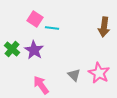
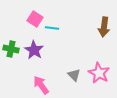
green cross: moved 1 px left; rotated 28 degrees counterclockwise
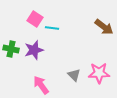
brown arrow: rotated 60 degrees counterclockwise
purple star: rotated 24 degrees clockwise
pink star: rotated 30 degrees counterclockwise
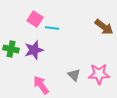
pink star: moved 1 px down
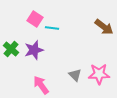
green cross: rotated 28 degrees clockwise
gray triangle: moved 1 px right
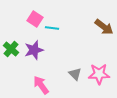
gray triangle: moved 1 px up
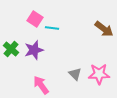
brown arrow: moved 2 px down
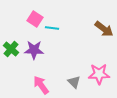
purple star: rotated 18 degrees clockwise
gray triangle: moved 1 px left, 8 px down
